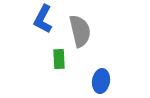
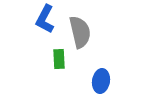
blue L-shape: moved 2 px right
gray semicircle: moved 1 px down
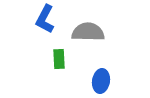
gray semicircle: moved 8 px right; rotated 76 degrees counterclockwise
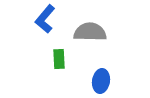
blue L-shape: rotated 12 degrees clockwise
gray semicircle: moved 2 px right
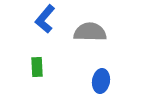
green rectangle: moved 22 px left, 8 px down
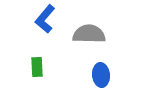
gray semicircle: moved 1 px left, 2 px down
blue ellipse: moved 6 px up; rotated 15 degrees counterclockwise
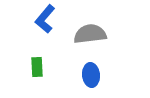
gray semicircle: moved 1 px right; rotated 8 degrees counterclockwise
blue ellipse: moved 10 px left
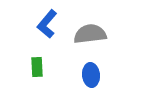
blue L-shape: moved 2 px right, 5 px down
